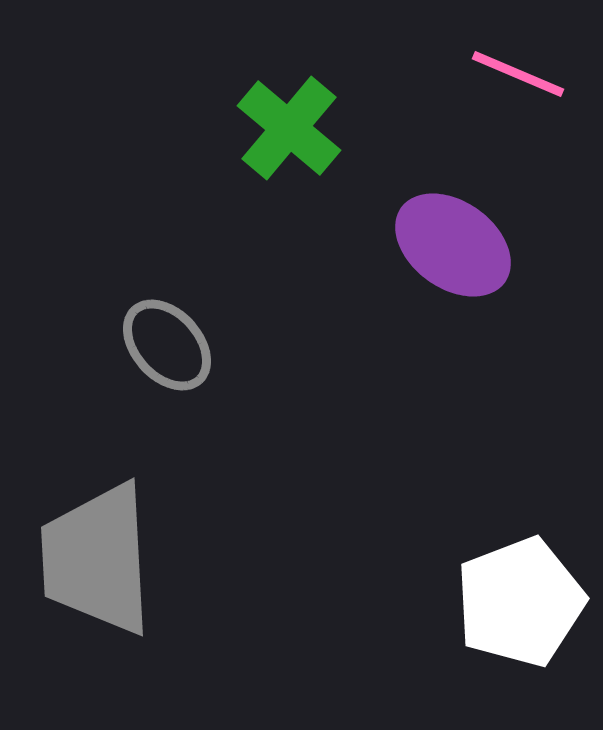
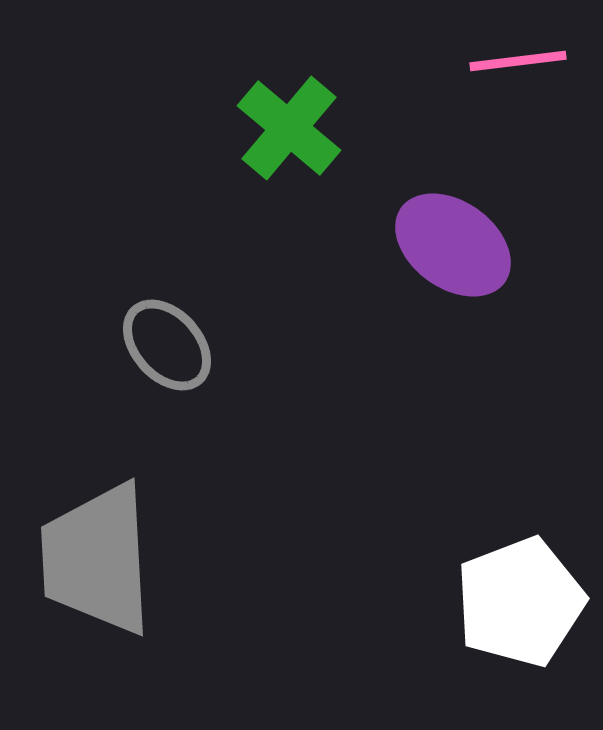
pink line: moved 13 px up; rotated 30 degrees counterclockwise
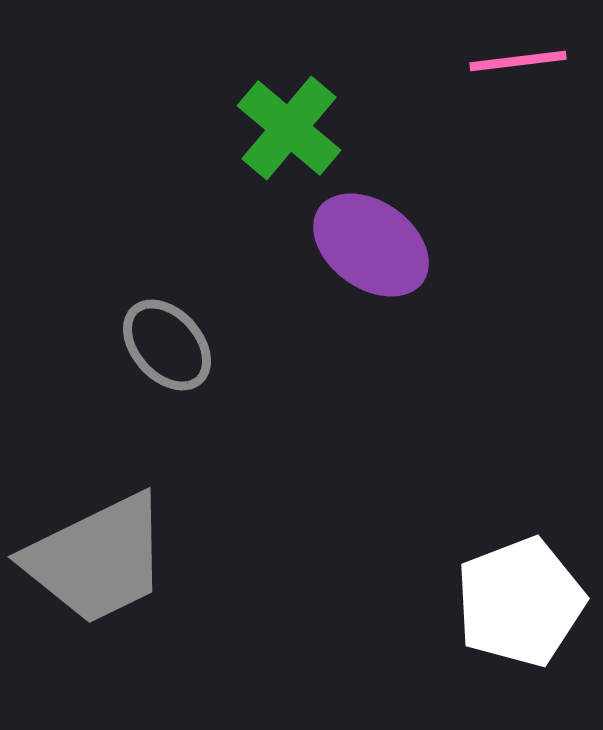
purple ellipse: moved 82 px left
gray trapezoid: rotated 113 degrees counterclockwise
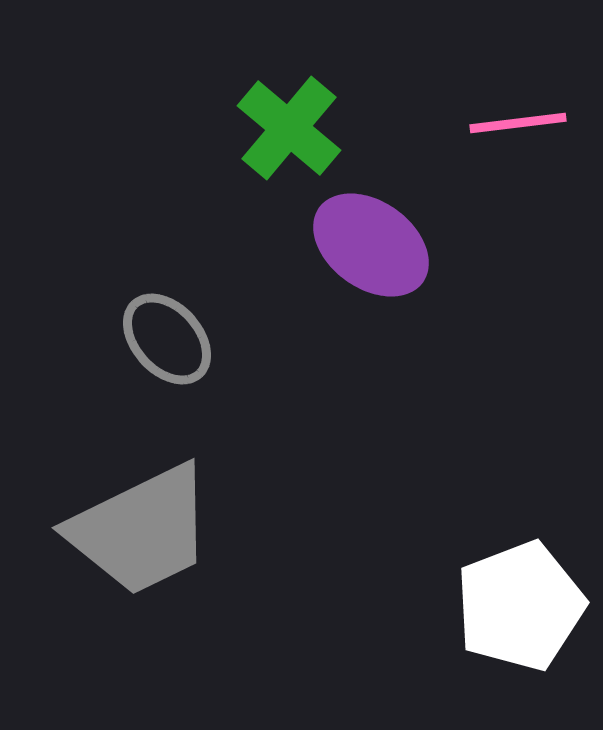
pink line: moved 62 px down
gray ellipse: moved 6 px up
gray trapezoid: moved 44 px right, 29 px up
white pentagon: moved 4 px down
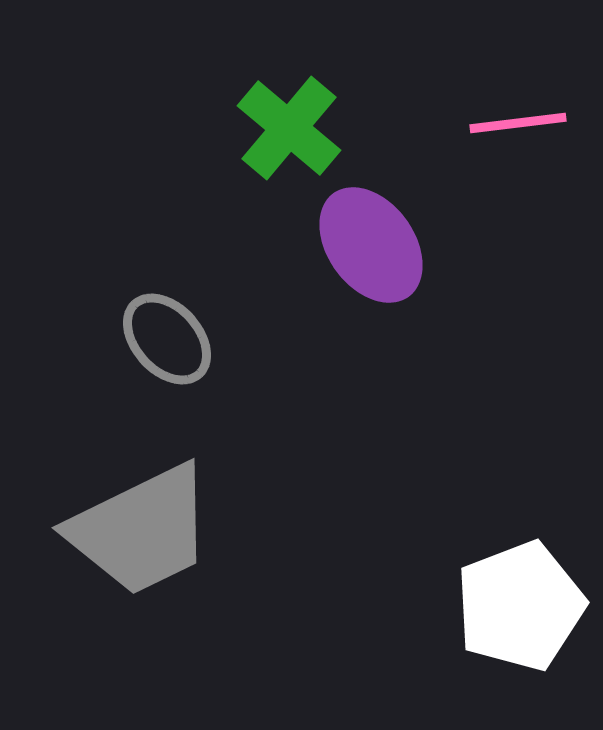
purple ellipse: rotated 18 degrees clockwise
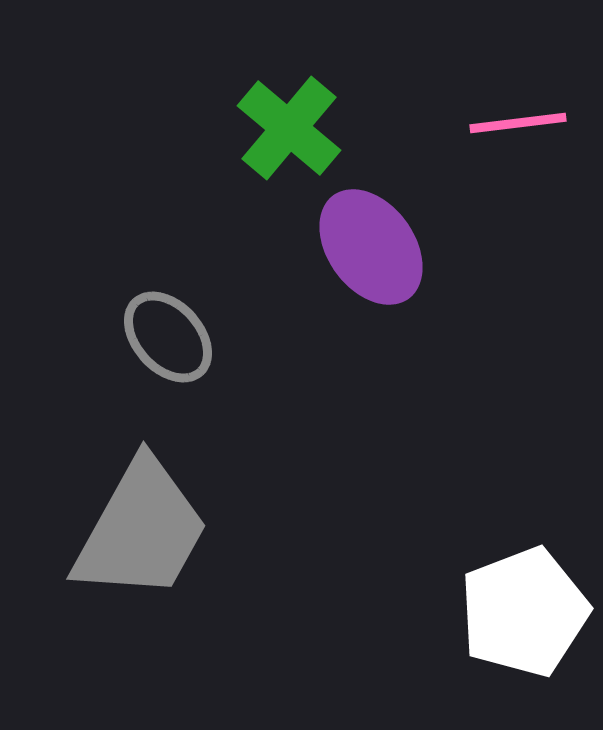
purple ellipse: moved 2 px down
gray ellipse: moved 1 px right, 2 px up
gray trapezoid: rotated 35 degrees counterclockwise
white pentagon: moved 4 px right, 6 px down
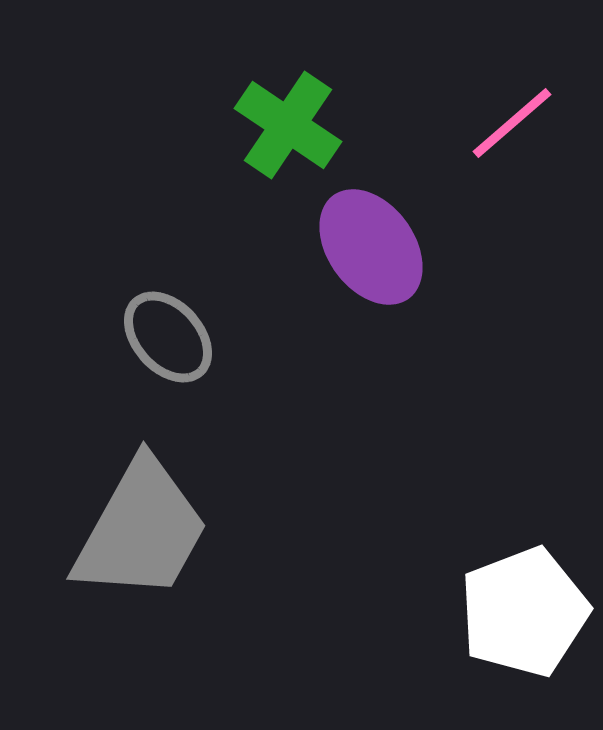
pink line: moved 6 px left; rotated 34 degrees counterclockwise
green cross: moved 1 px left, 3 px up; rotated 6 degrees counterclockwise
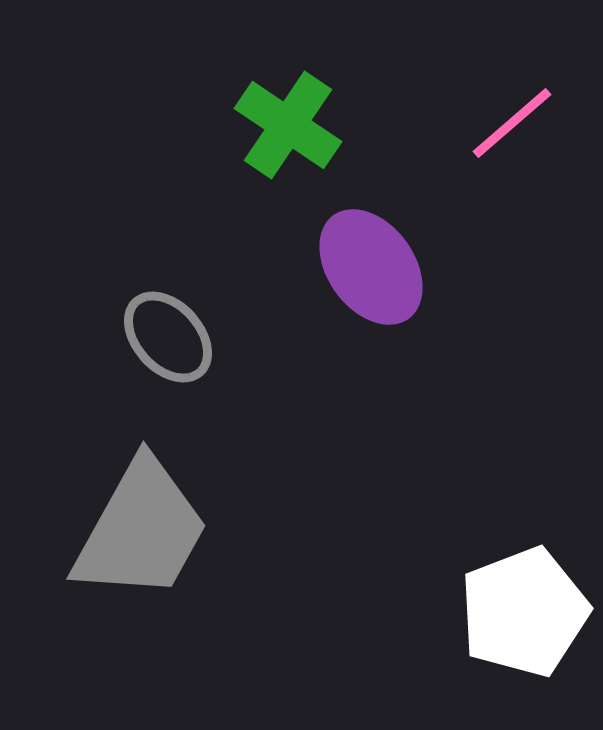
purple ellipse: moved 20 px down
